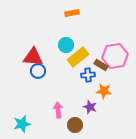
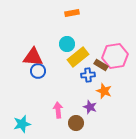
cyan circle: moved 1 px right, 1 px up
orange star: rotated 14 degrees clockwise
brown circle: moved 1 px right, 2 px up
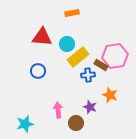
red triangle: moved 9 px right, 20 px up
orange star: moved 6 px right, 4 px down
cyan star: moved 3 px right
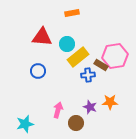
orange star: moved 7 px down; rotated 21 degrees counterclockwise
pink arrow: rotated 21 degrees clockwise
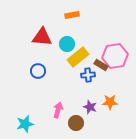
orange rectangle: moved 2 px down
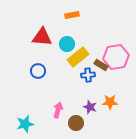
pink hexagon: moved 1 px right, 1 px down
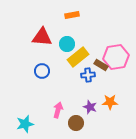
blue circle: moved 4 px right
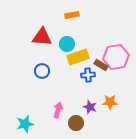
yellow rectangle: rotated 20 degrees clockwise
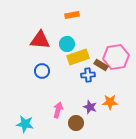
red triangle: moved 2 px left, 3 px down
cyan star: rotated 24 degrees clockwise
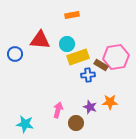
blue circle: moved 27 px left, 17 px up
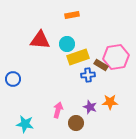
blue circle: moved 2 px left, 25 px down
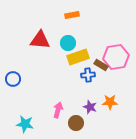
cyan circle: moved 1 px right, 1 px up
